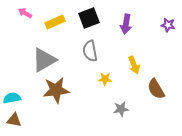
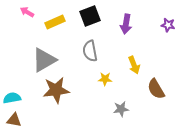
pink arrow: moved 2 px right, 1 px up
black square: moved 1 px right, 2 px up
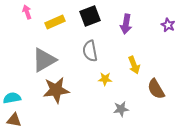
pink arrow: rotated 40 degrees clockwise
purple star: rotated 16 degrees clockwise
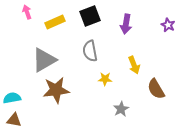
gray star: rotated 21 degrees counterclockwise
